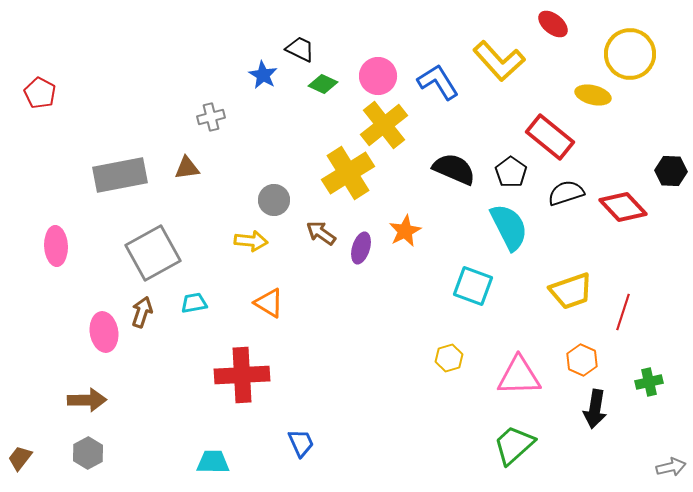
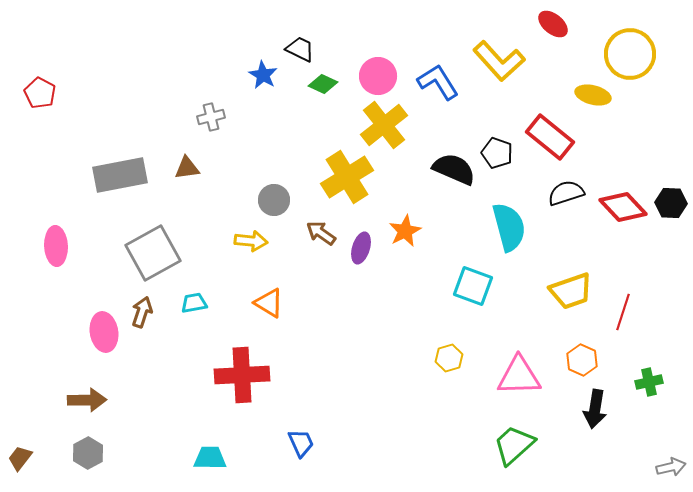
black hexagon at (671, 171): moved 32 px down
black pentagon at (511, 172): moved 14 px left, 19 px up; rotated 16 degrees counterclockwise
yellow cross at (348, 173): moved 1 px left, 4 px down
cyan semicircle at (509, 227): rotated 12 degrees clockwise
cyan trapezoid at (213, 462): moved 3 px left, 4 px up
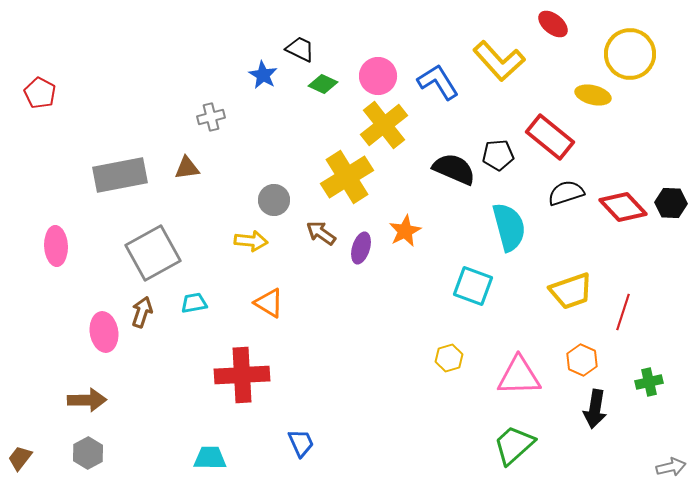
black pentagon at (497, 153): moved 1 px right, 2 px down; rotated 24 degrees counterclockwise
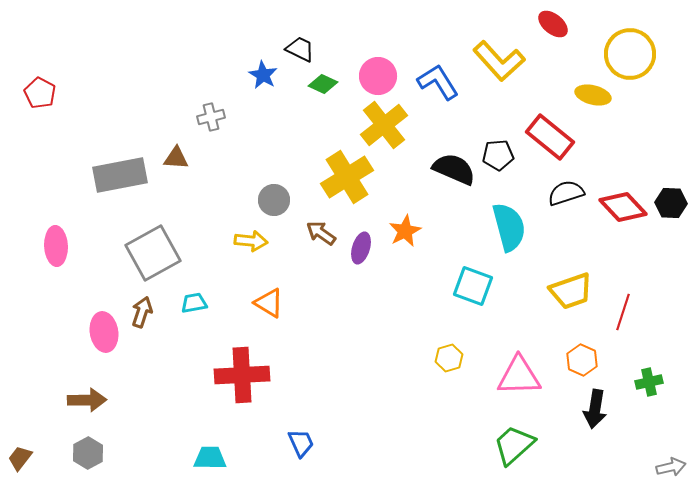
brown triangle at (187, 168): moved 11 px left, 10 px up; rotated 12 degrees clockwise
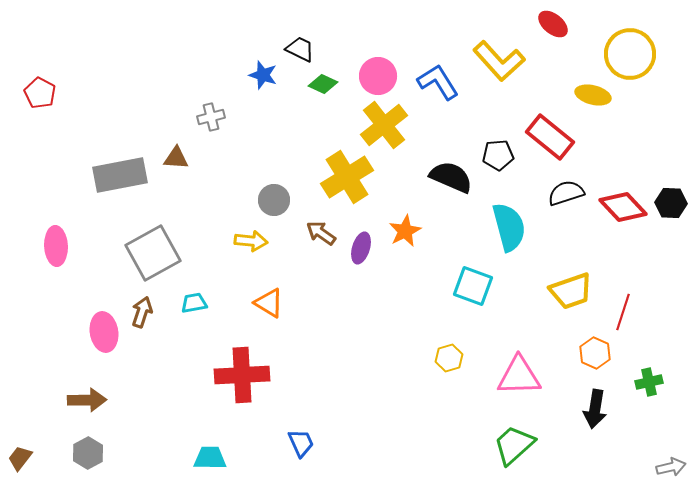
blue star at (263, 75): rotated 12 degrees counterclockwise
black semicircle at (454, 169): moved 3 px left, 8 px down
orange hexagon at (582, 360): moved 13 px right, 7 px up
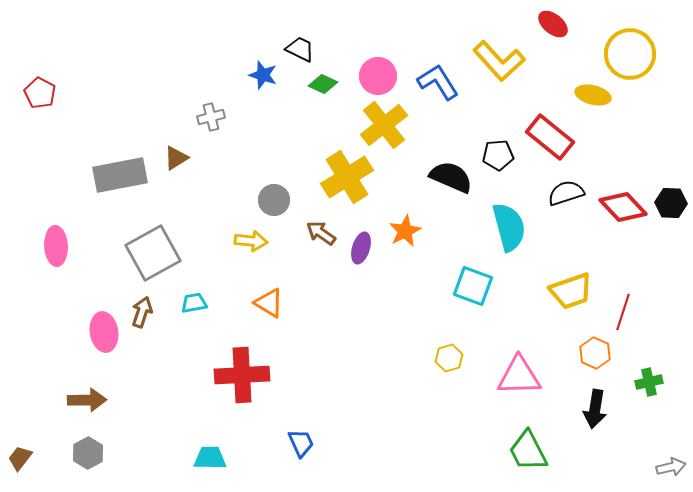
brown triangle at (176, 158): rotated 36 degrees counterclockwise
green trapezoid at (514, 445): moved 14 px right, 6 px down; rotated 75 degrees counterclockwise
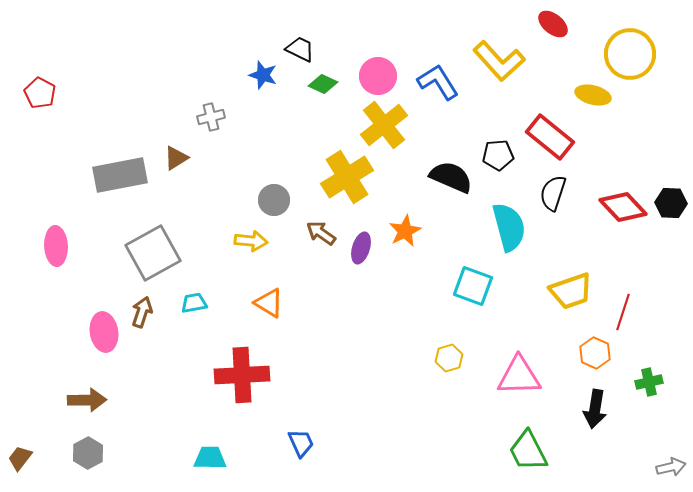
black semicircle at (566, 193): moved 13 px left; rotated 54 degrees counterclockwise
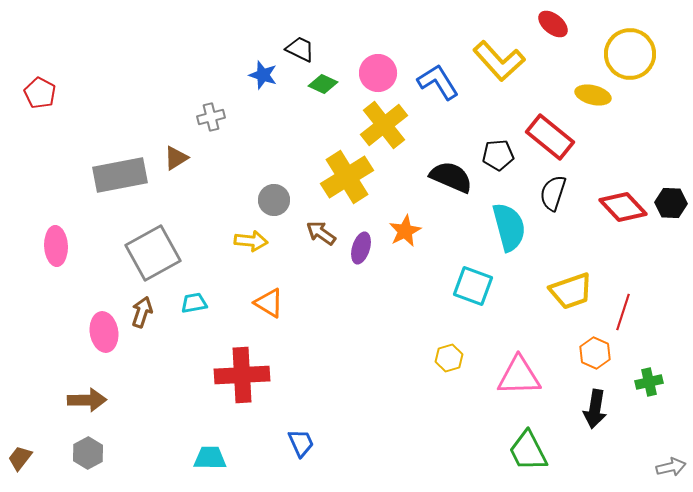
pink circle at (378, 76): moved 3 px up
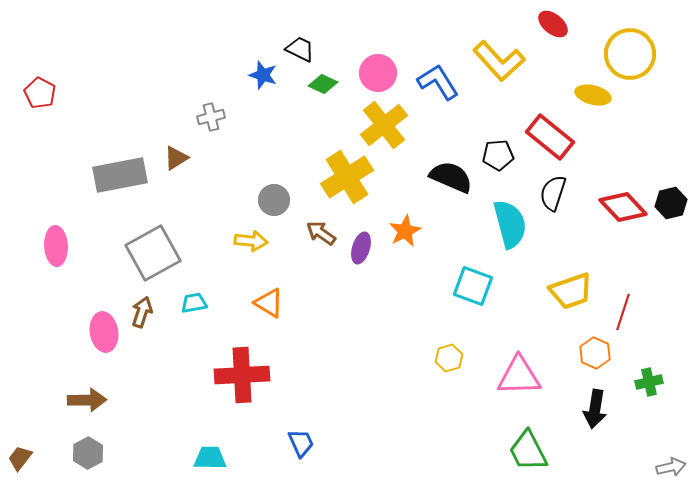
black hexagon at (671, 203): rotated 16 degrees counterclockwise
cyan semicircle at (509, 227): moved 1 px right, 3 px up
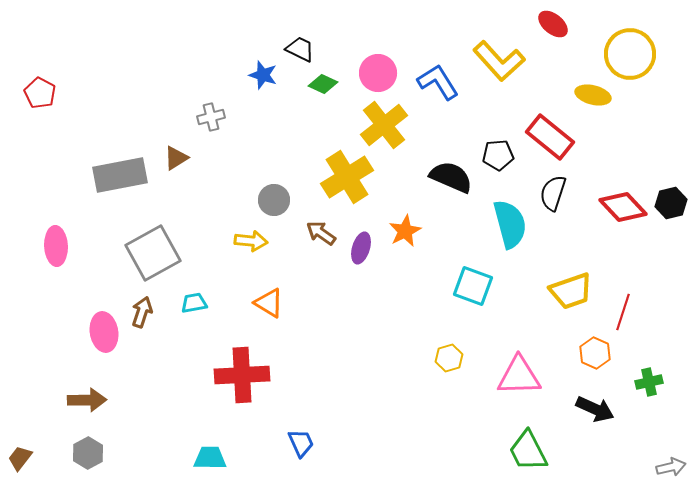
black arrow at (595, 409): rotated 75 degrees counterclockwise
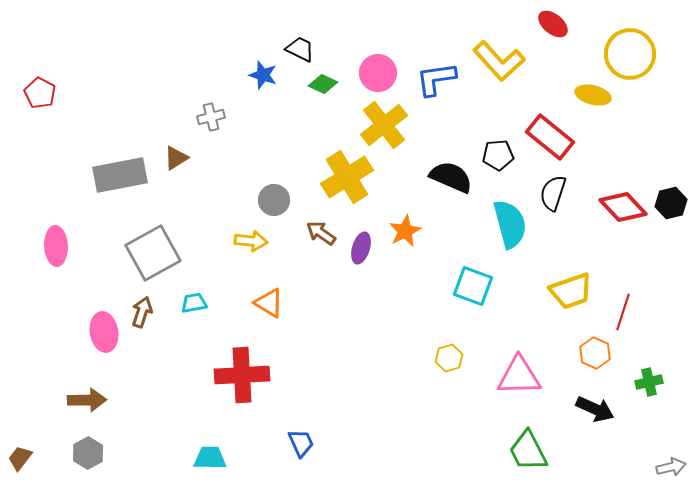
blue L-shape at (438, 82): moved 2 px left, 3 px up; rotated 66 degrees counterclockwise
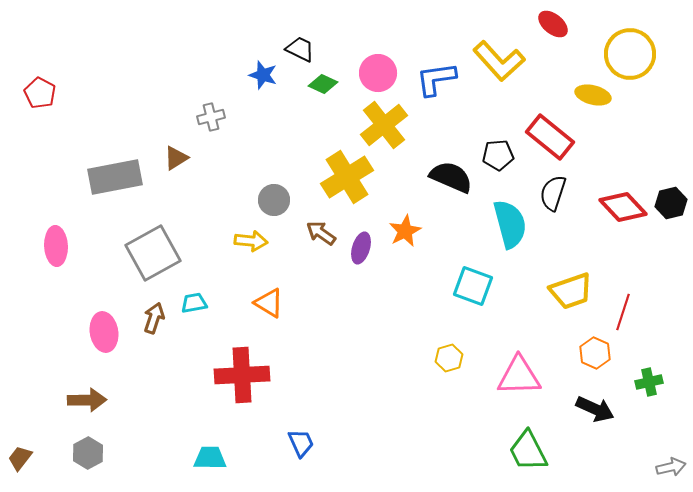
gray rectangle at (120, 175): moved 5 px left, 2 px down
brown arrow at (142, 312): moved 12 px right, 6 px down
